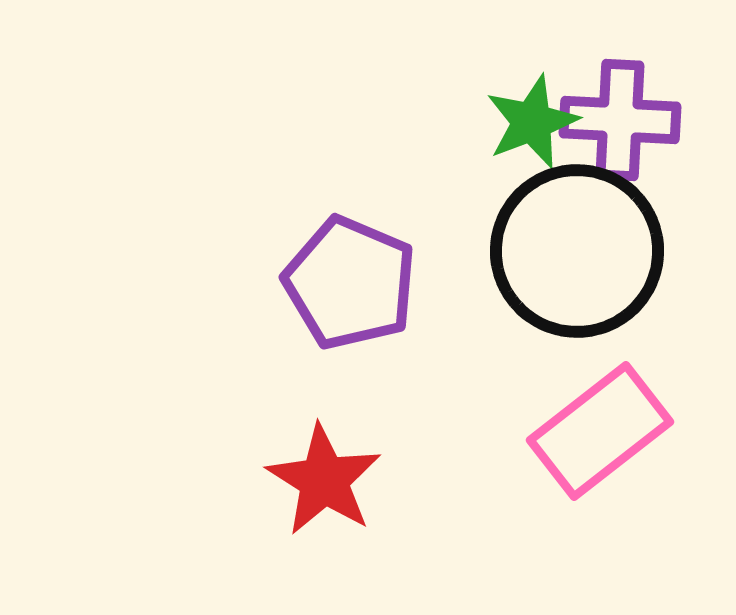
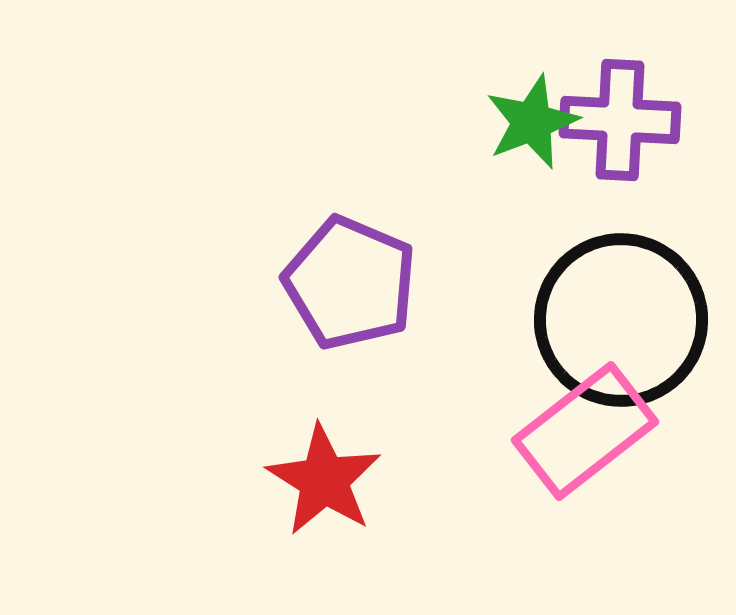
black circle: moved 44 px right, 69 px down
pink rectangle: moved 15 px left
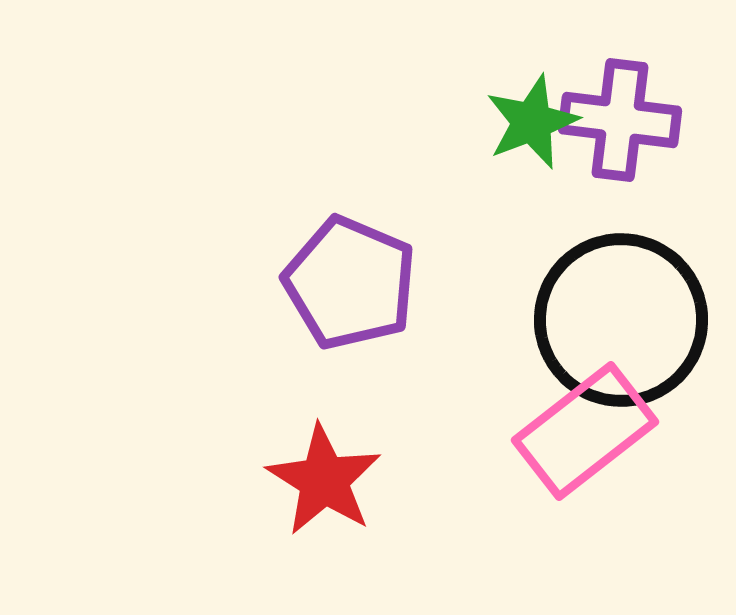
purple cross: rotated 4 degrees clockwise
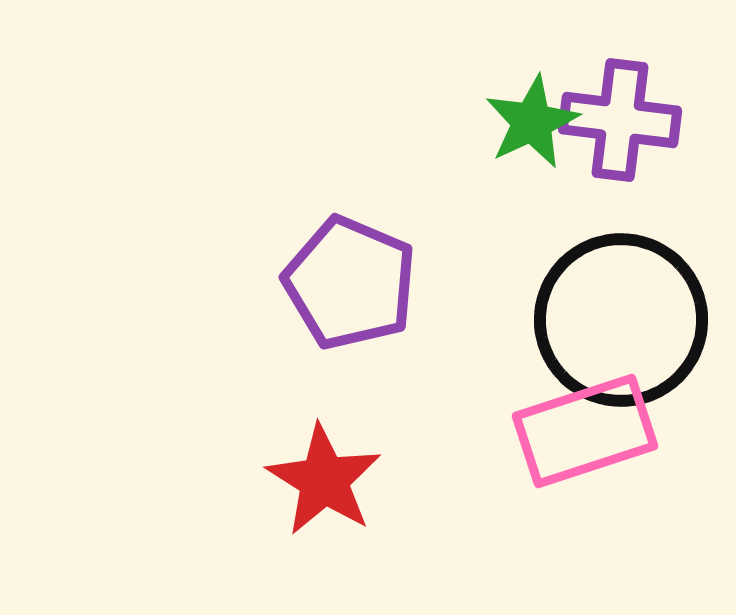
green star: rotated 4 degrees counterclockwise
pink rectangle: rotated 20 degrees clockwise
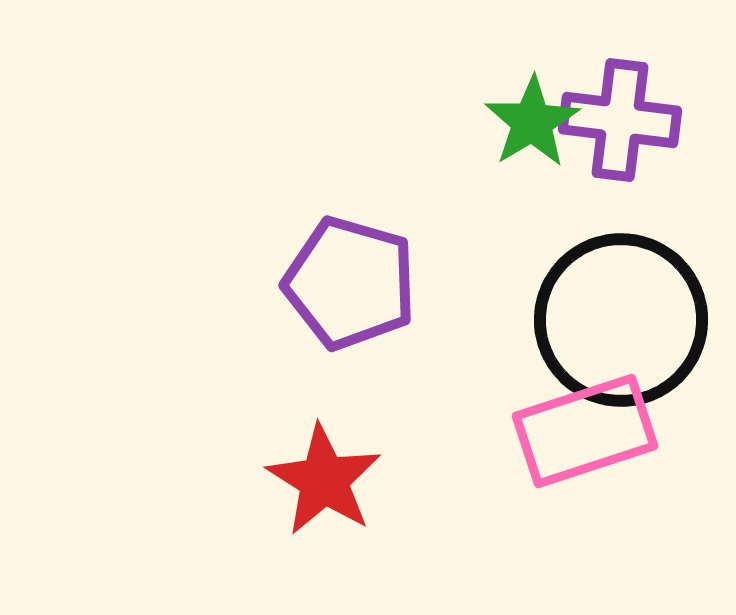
green star: rotated 6 degrees counterclockwise
purple pentagon: rotated 7 degrees counterclockwise
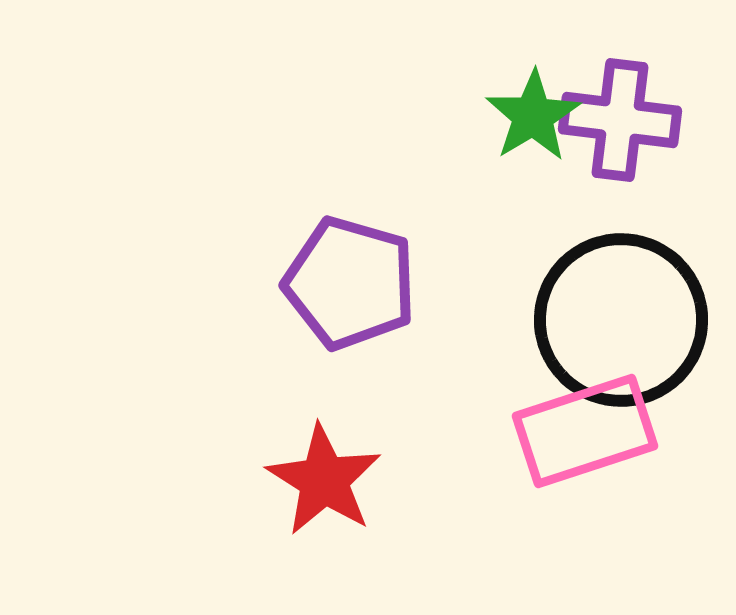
green star: moved 1 px right, 6 px up
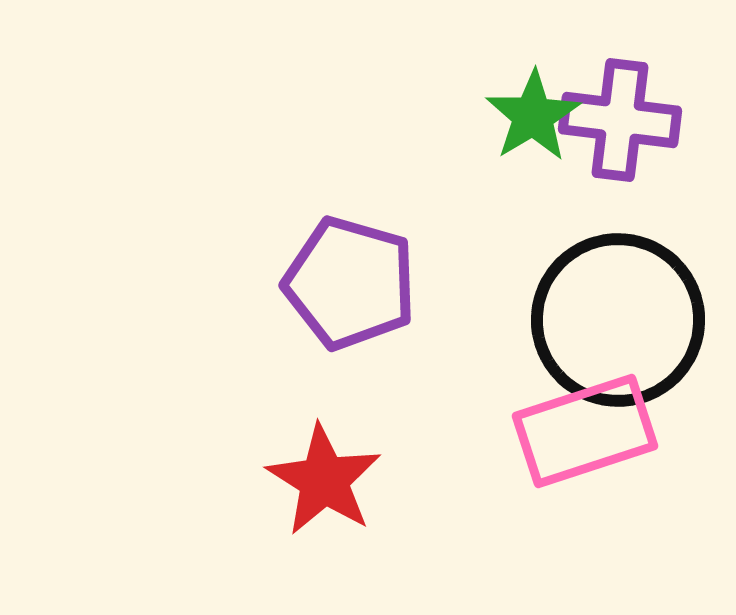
black circle: moved 3 px left
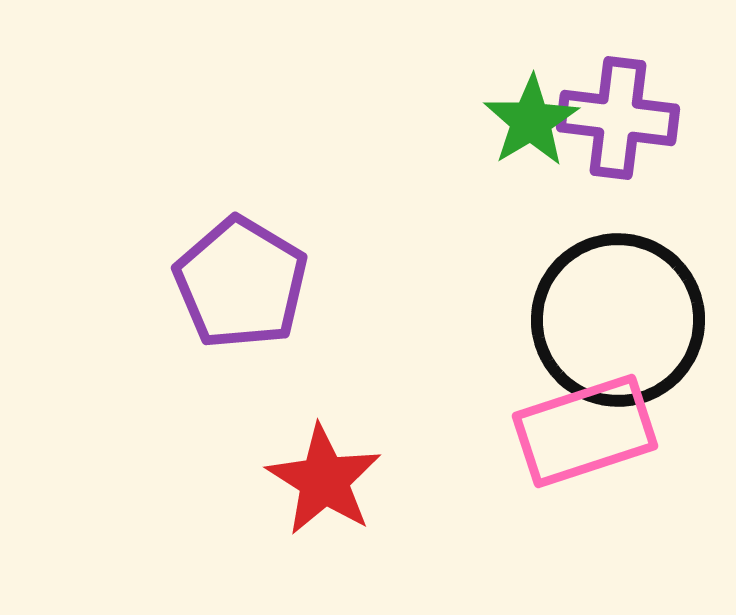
green star: moved 2 px left, 5 px down
purple cross: moved 2 px left, 2 px up
purple pentagon: moved 109 px left; rotated 15 degrees clockwise
